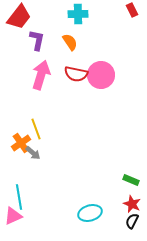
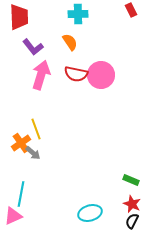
red rectangle: moved 1 px left
red trapezoid: rotated 40 degrees counterclockwise
purple L-shape: moved 4 px left, 7 px down; rotated 130 degrees clockwise
cyan line: moved 2 px right, 3 px up; rotated 20 degrees clockwise
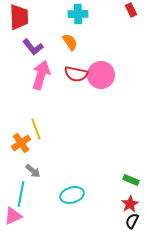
gray arrow: moved 18 px down
red star: moved 2 px left; rotated 18 degrees clockwise
cyan ellipse: moved 18 px left, 18 px up
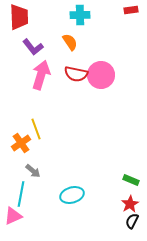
red rectangle: rotated 72 degrees counterclockwise
cyan cross: moved 2 px right, 1 px down
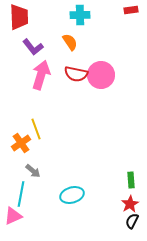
green rectangle: rotated 63 degrees clockwise
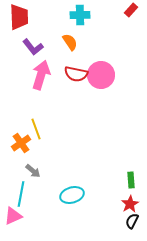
red rectangle: rotated 40 degrees counterclockwise
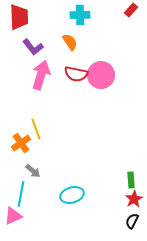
red star: moved 4 px right, 5 px up
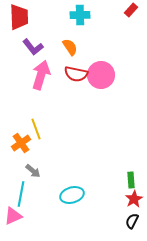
orange semicircle: moved 5 px down
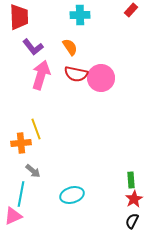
pink circle: moved 3 px down
orange cross: rotated 30 degrees clockwise
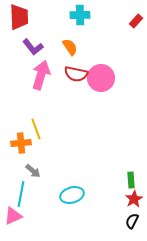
red rectangle: moved 5 px right, 11 px down
